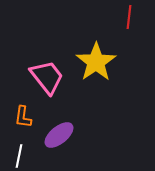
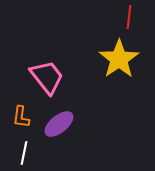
yellow star: moved 23 px right, 3 px up
orange L-shape: moved 2 px left
purple ellipse: moved 11 px up
white line: moved 5 px right, 3 px up
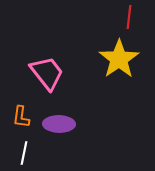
pink trapezoid: moved 4 px up
purple ellipse: rotated 40 degrees clockwise
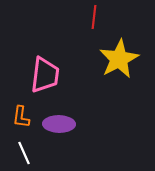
red line: moved 35 px left
yellow star: rotated 6 degrees clockwise
pink trapezoid: moved 2 px left, 2 px down; rotated 45 degrees clockwise
white line: rotated 35 degrees counterclockwise
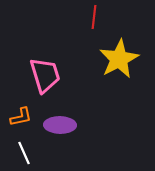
pink trapezoid: rotated 24 degrees counterclockwise
orange L-shape: rotated 110 degrees counterclockwise
purple ellipse: moved 1 px right, 1 px down
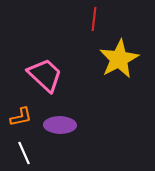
red line: moved 2 px down
pink trapezoid: rotated 30 degrees counterclockwise
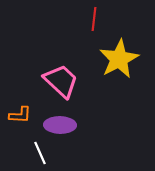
pink trapezoid: moved 16 px right, 6 px down
orange L-shape: moved 1 px left, 2 px up; rotated 15 degrees clockwise
white line: moved 16 px right
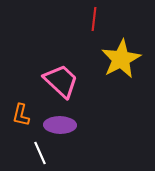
yellow star: moved 2 px right
orange L-shape: moved 1 px right; rotated 100 degrees clockwise
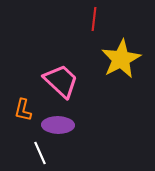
orange L-shape: moved 2 px right, 5 px up
purple ellipse: moved 2 px left
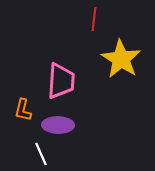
yellow star: rotated 12 degrees counterclockwise
pink trapezoid: rotated 51 degrees clockwise
white line: moved 1 px right, 1 px down
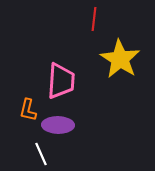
yellow star: moved 1 px left
orange L-shape: moved 5 px right
